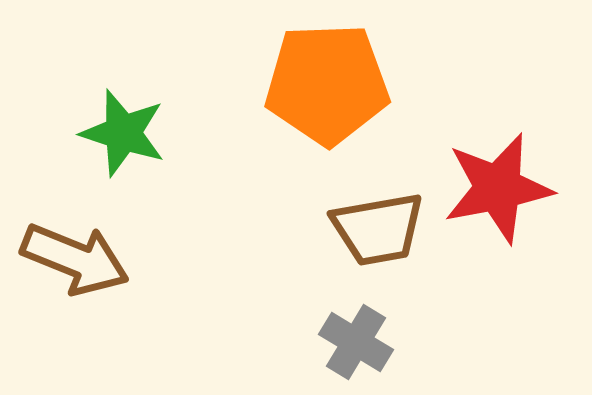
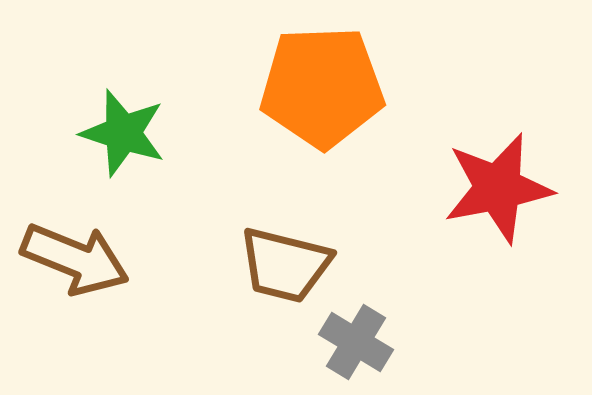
orange pentagon: moved 5 px left, 3 px down
brown trapezoid: moved 93 px left, 36 px down; rotated 24 degrees clockwise
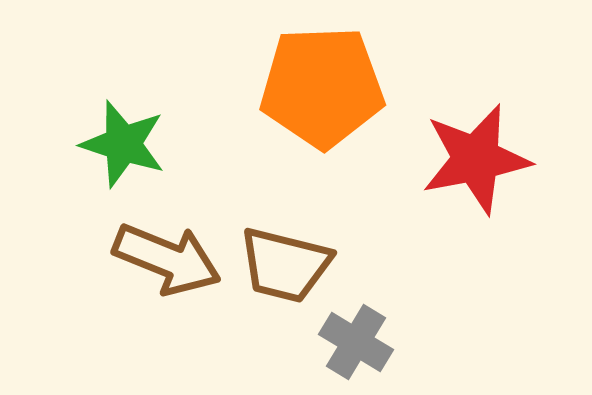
green star: moved 11 px down
red star: moved 22 px left, 29 px up
brown arrow: moved 92 px right
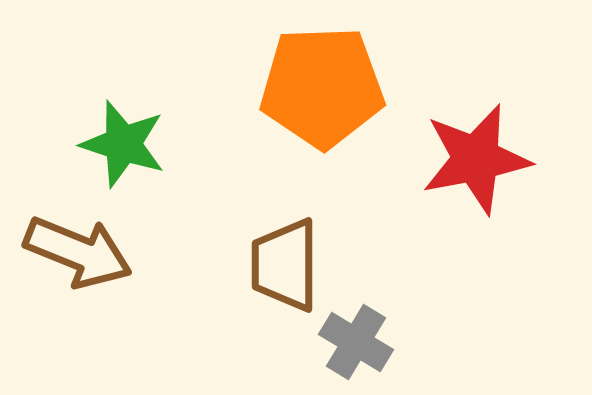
brown arrow: moved 89 px left, 7 px up
brown trapezoid: rotated 76 degrees clockwise
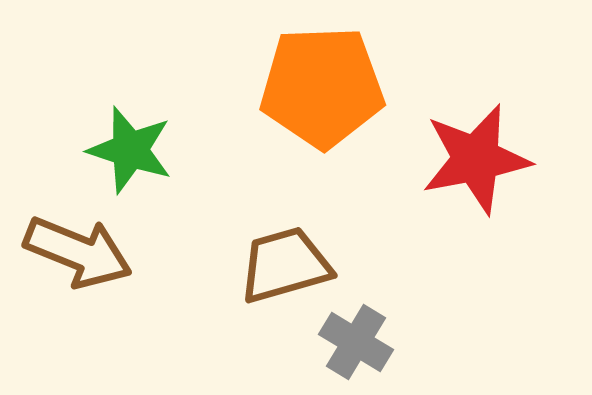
green star: moved 7 px right, 6 px down
brown trapezoid: rotated 74 degrees clockwise
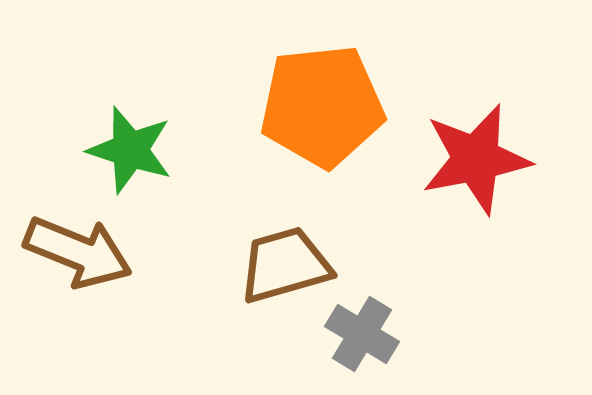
orange pentagon: moved 19 px down; rotated 4 degrees counterclockwise
gray cross: moved 6 px right, 8 px up
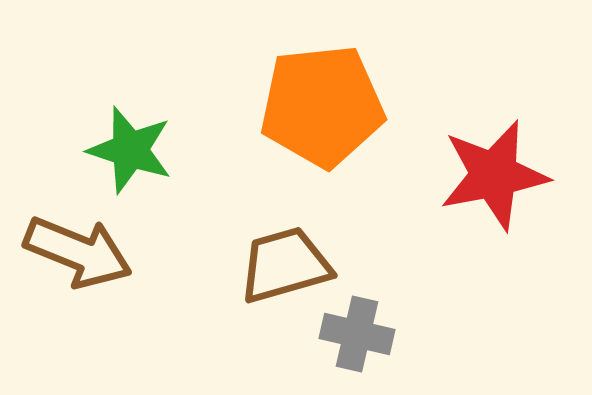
red star: moved 18 px right, 16 px down
gray cross: moved 5 px left; rotated 18 degrees counterclockwise
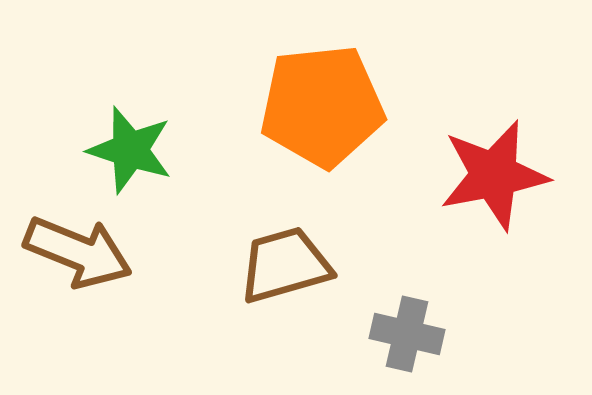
gray cross: moved 50 px right
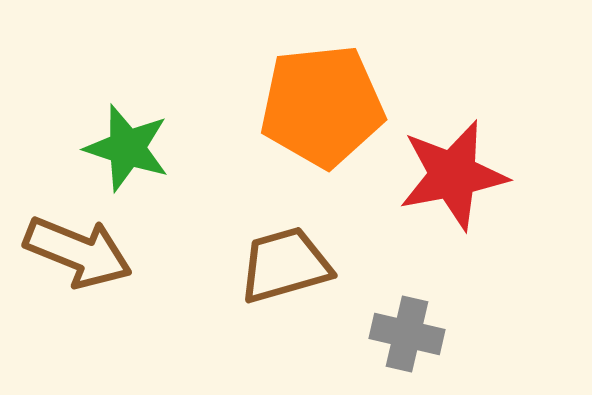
green star: moved 3 px left, 2 px up
red star: moved 41 px left
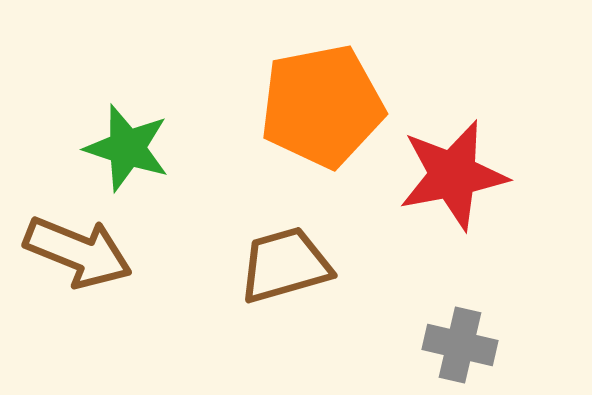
orange pentagon: rotated 5 degrees counterclockwise
gray cross: moved 53 px right, 11 px down
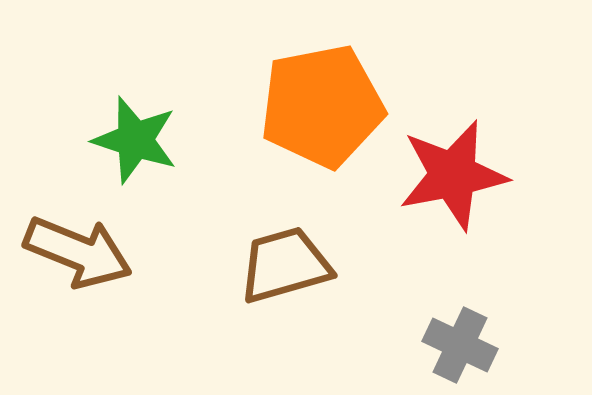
green star: moved 8 px right, 8 px up
gray cross: rotated 12 degrees clockwise
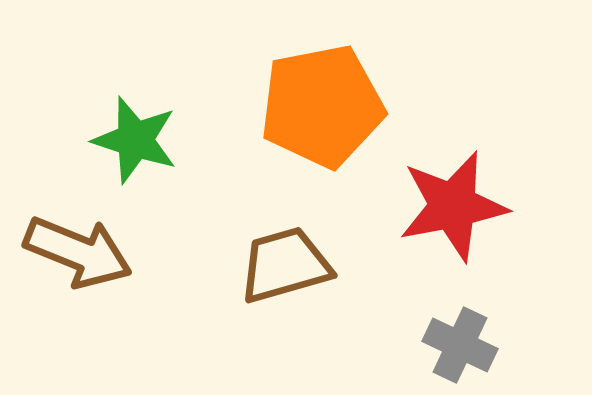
red star: moved 31 px down
